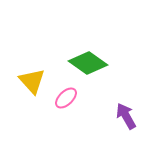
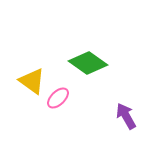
yellow triangle: rotated 12 degrees counterclockwise
pink ellipse: moved 8 px left
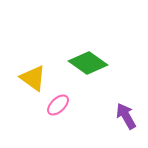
yellow triangle: moved 1 px right, 3 px up
pink ellipse: moved 7 px down
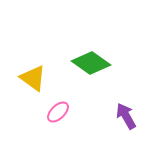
green diamond: moved 3 px right
pink ellipse: moved 7 px down
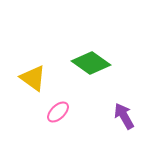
purple arrow: moved 2 px left
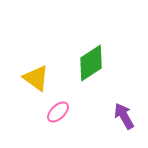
green diamond: rotated 69 degrees counterclockwise
yellow triangle: moved 3 px right
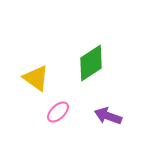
purple arrow: moved 16 px left; rotated 40 degrees counterclockwise
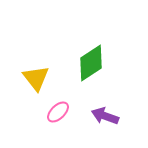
yellow triangle: rotated 16 degrees clockwise
purple arrow: moved 3 px left
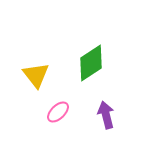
yellow triangle: moved 3 px up
purple arrow: moved 1 px right, 1 px up; rotated 56 degrees clockwise
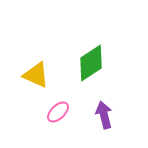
yellow triangle: rotated 28 degrees counterclockwise
purple arrow: moved 2 px left
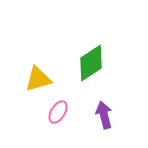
yellow triangle: moved 2 px right, 4 px down; rotated 40 degrees counterclockwise
pink ellipse: rotated 15 degrees counterclockwise
